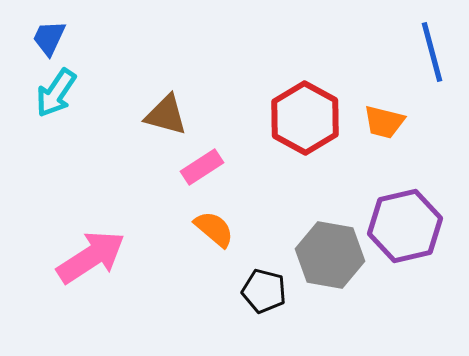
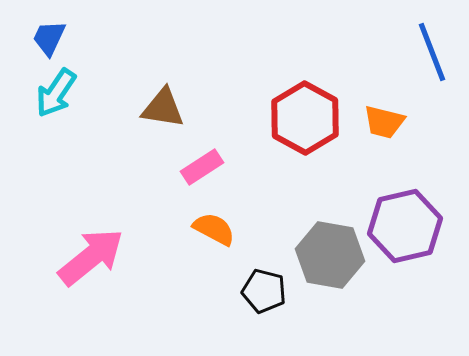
blue line: rotated 6 degrees counterclockwise
brown triangle: moved 3 px left, 7 px up; rotated 6 degrees counterclockwise
orange semicircle: rotated 12 degrees counterclockwise
pink arrow: rotated 6 degrees counterclockwise
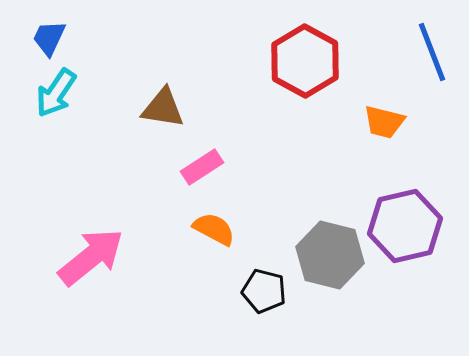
red hexagon: moved 57 px up
gray hexagon: rotated 4 degrees clockwise
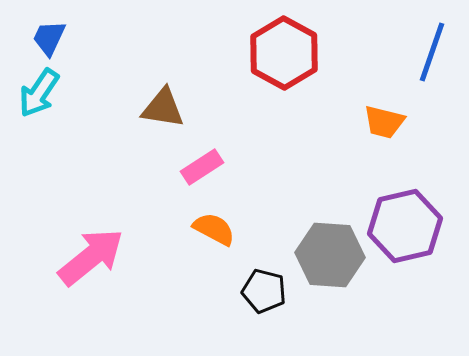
blue line: rotated 40 degrees clockwise
red hexagon: moved 21 px left, 8 px up
cyan arrow: moved 17 px left
gray hexagon: rotated 10 degrees counterclockwise
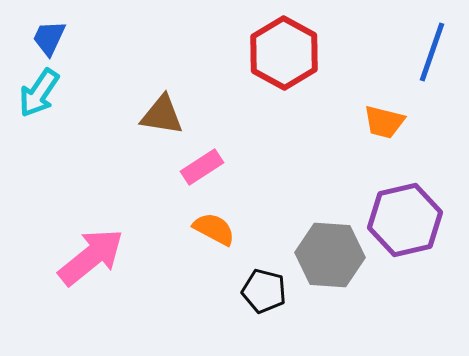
brown triangle: moved 1 px left, 7 px down
purple hexagon: moved 6 px up
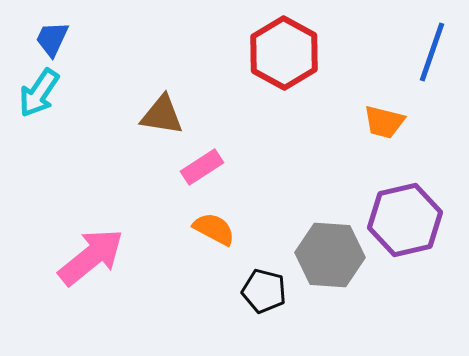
blue trapezoid: moved 3 px right, 1 px down
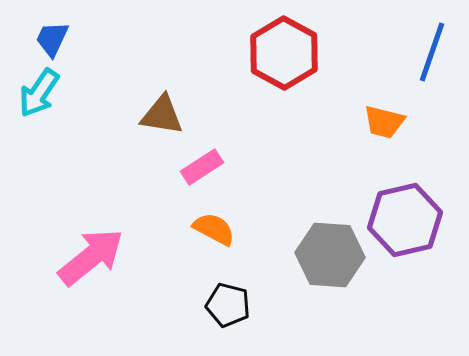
black pentagon: moved 36 px left, 14 px down
